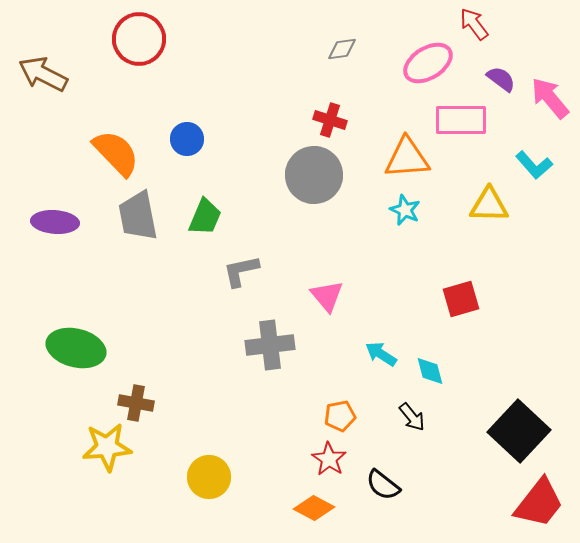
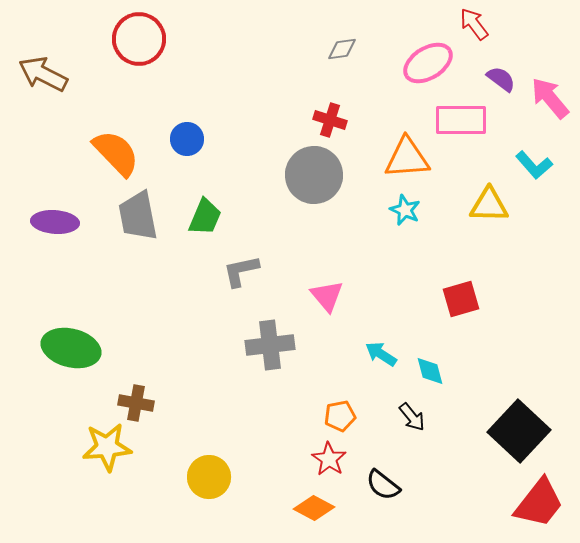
green ellipse: moved 5 px left
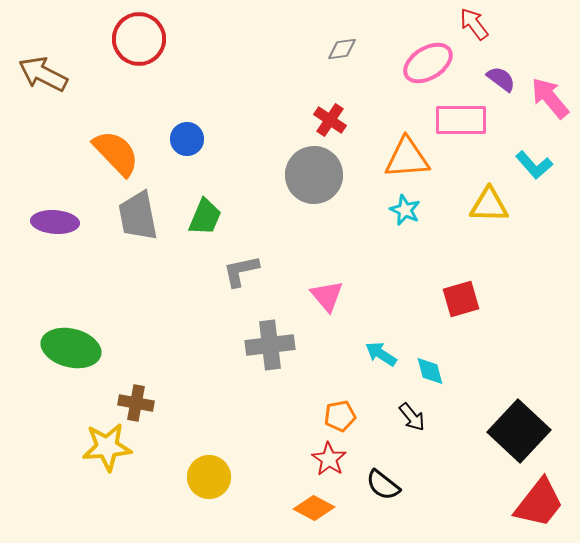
red cross: rotated 16 degrees clockwise
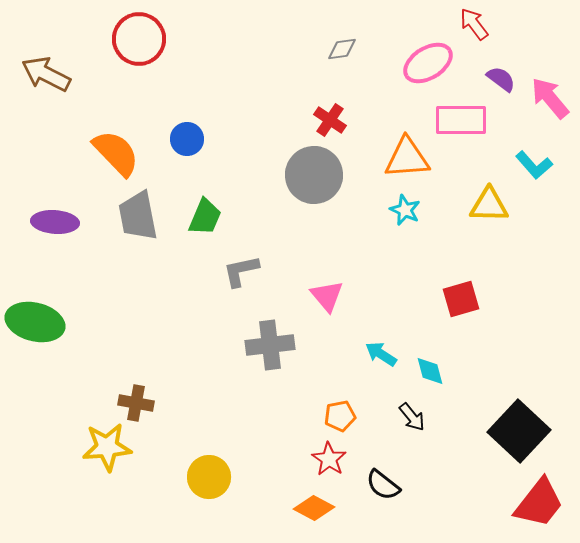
brown arrow: moved 3 px right
green ellipse: moved 36 px left, 26 px up
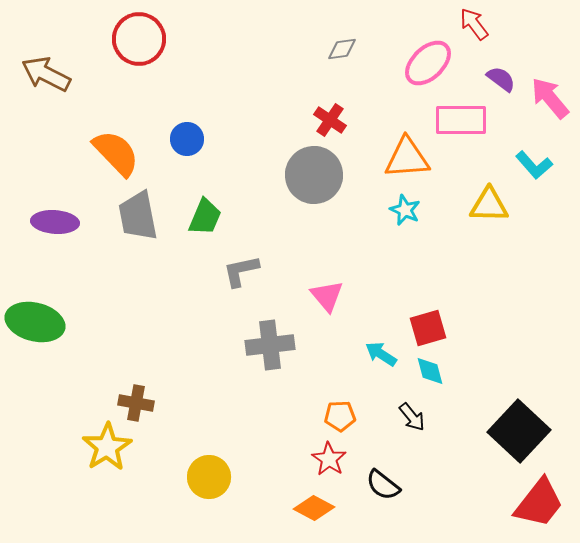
pink ellipse: rotated 12 degrees counterclockwise
red square: moved 33 px left, 29 px down
orange pentagon: rotated 8 degrees clockwise
yellow star: rotated 27 degrees counterclockwise
